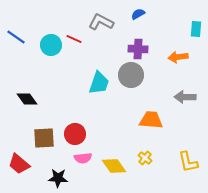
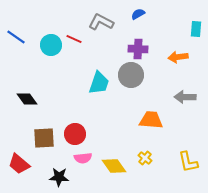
black star: moved 1 px right, 1 px up
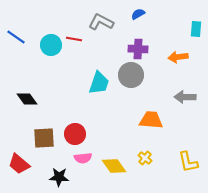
red line: rotated 14 degrees counterclockwise
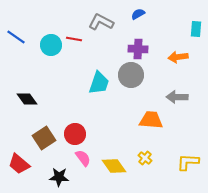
gray arrow: moved 8 px left
brown square: rotated 30 degrees counterclockwise
pink semicircle: rotated 120 degrees counterclockwise
yellow L-shape: rotated 105 degrees clockwise
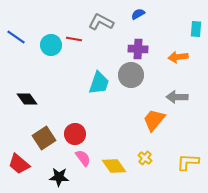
orange trapezoid: moved 3 px right; rotated 55 degrees counterclockwise
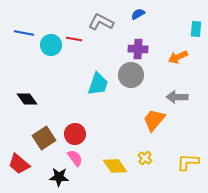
blue line: moved 8 px right, 4 px up; rotated 24 degrees counterclockwise
orange arrow: rotated 18 degrees counterclockwise
cyan trapezoid: moved 1 px left, 1 px down
pink semicircle: moved 8 px left
yellow diamond: moved 1 px right
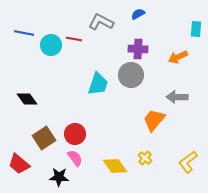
yellow L-shape: rotated 40 degrees counterclockwise
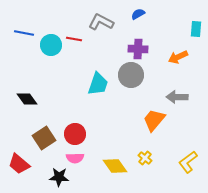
pink semicircle: rotated 126 degrees clockwise
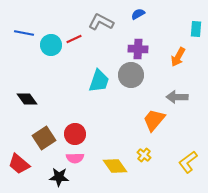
red line: rotated 35 degrees counterclockwise
orange arrow: rotated 36 degrees counterclockwise
cyan trapezoid: moved 1 px right, 3 px up
yellow cross: moved 1 px left, 3 px up
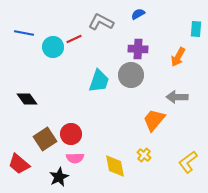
cyan circle: moved 2 px right, 2 px down
red circle: moved 4 px left
brown square: moved 1 px right, 1 px down
yellow diamond: rotated 25 degrees clockwise
black star: rotated 30 degrees counterclockwise
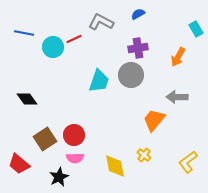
cyan rectangle: rotated 35 degrees counterclockwise
purple cross: moved 1 px up; rotated 12 degrees counterclockwise
red circle: moved 3 px right, 1 px down
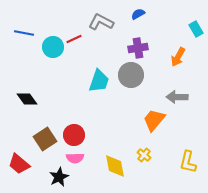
yellow L-shape: rotated 40 degrees counterclockwise
